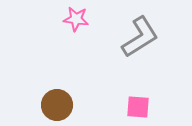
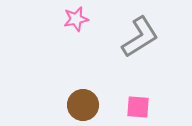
pink star: rotated 20 degrees counterclockwise
brown circle: moved 26 px right
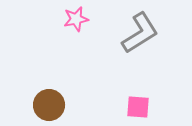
gray L-shape: moved 4 px up
brown circle: moved 34 px left
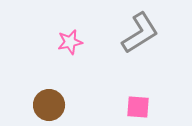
pink star: moved 6 px left, 23 px down
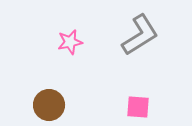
gray L-shape: moved 2 px down
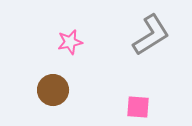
gray L-shape: moved 11 px right
brown circle: moved 4 px right, 15 px up
